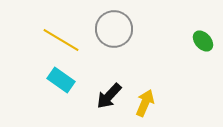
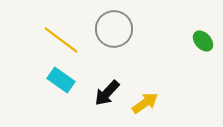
yellow line: rotated 6 degrees clockwise
black arrow: moved 2 px left, 3 px up
yellow arrow: rotated 32 degrees clockwise
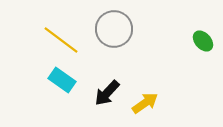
cyan rectangle: moved 1 px right
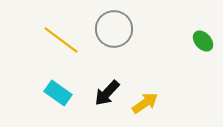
cyan rectangle: moved 4 px left, 13 px down
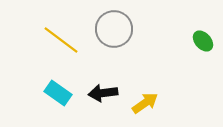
black arrow: moved 4 px left; rotated 40 degrees clockwise
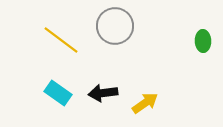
gray circle: moved 1 px right, 3 px up
green ellipse: rotated 40 degrees clockwise
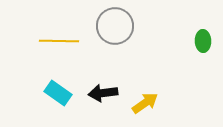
yellow line: moved 2 px left, 1 px down; rotated 36 degrees counterclockwise
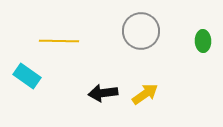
gray circle: moved 26 px right, 5 px down
cyan rectangle: moved 31 px left, 17 px up
yellow arrow: moved 9 px up
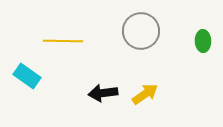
yellow line: moved 4 px right
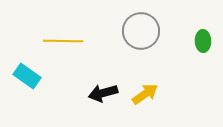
black arrow: rotated 8 degrees counterclockwise
